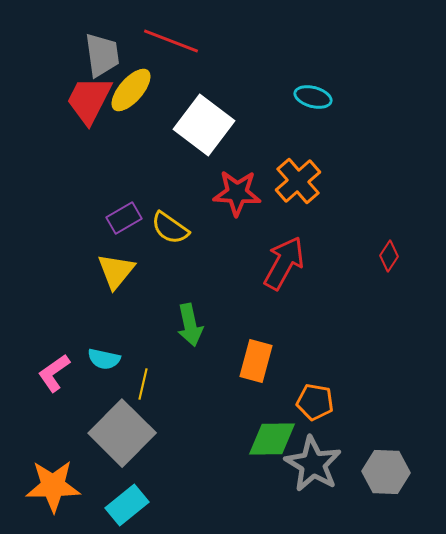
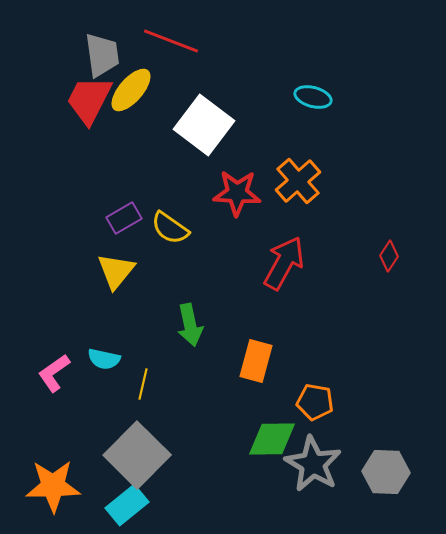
gray square: moved 15 px right, 22 px down
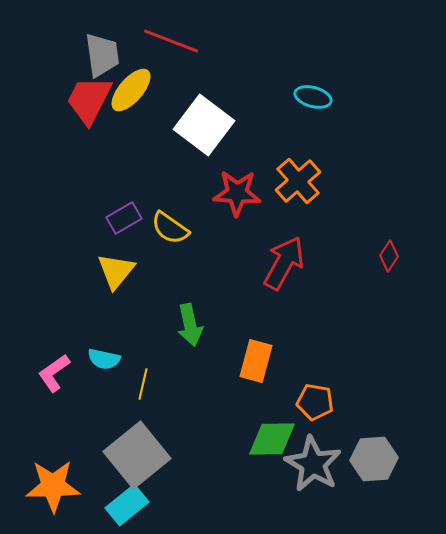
gray square: rotated 6 degrees clockwise
gray hexagon: moved 12 px left, 13 px up; rotated 6 degrees counterclockwise
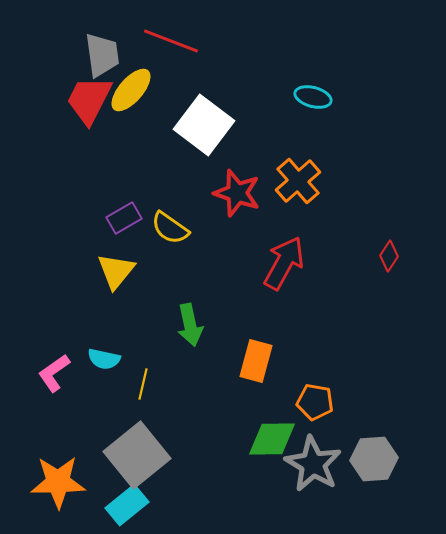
red star: rotated 15 degrees clockwise
orange star: moved 5 px right, 4 px up
